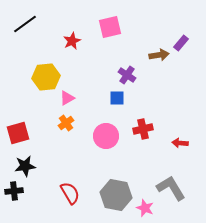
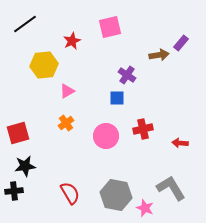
yellow hexagon: moved 2 px left, 12 px up
pink triangle: moved 7 px up
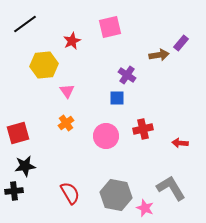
pink triangle: rotated 35 degrees counterclockwise
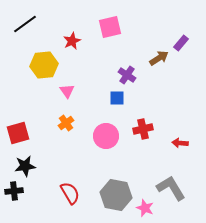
brown arrow: moved 3 px down; rotated 24 degrees counterclockwise
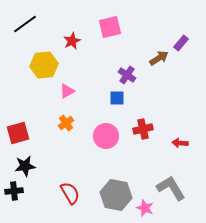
pink triangle: rotated 35 degrees clockwise
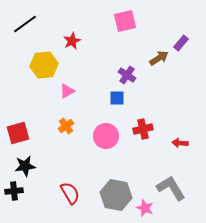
pink square: moved 15 px right, 6 px up
orange cross: moved 3 px down
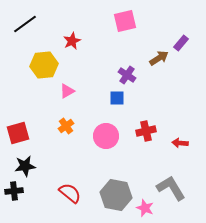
red cross: moved 3 px right, 2 px down
red semicircle: rotated 20 degrees counterclockwise
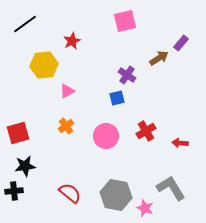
blue square: rotated 14 degrees counterclockwise
red cross: rotated 18 degrees counterclockwise
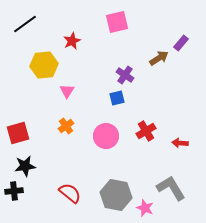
pink square: moved 8 px left, 1 px down
purple cross: moved 2 px left
pink triangle: rotated 28 degrees counterclockwise
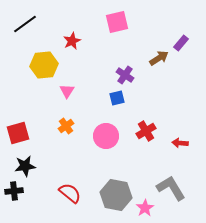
pink star: rotated 18 degrees clockwise
